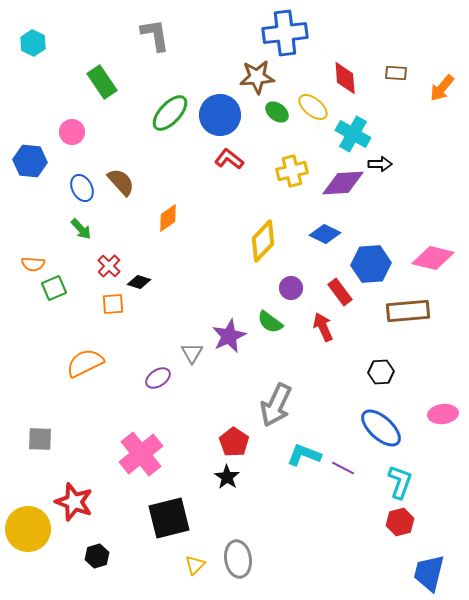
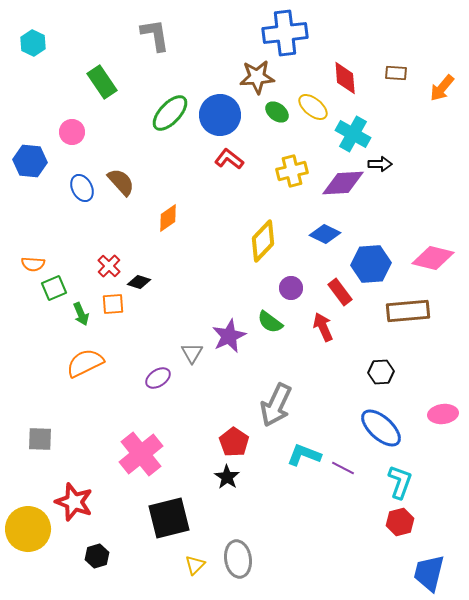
green arrow at (81, 229): moved 85 px down; rotated 20 degrees clockwise
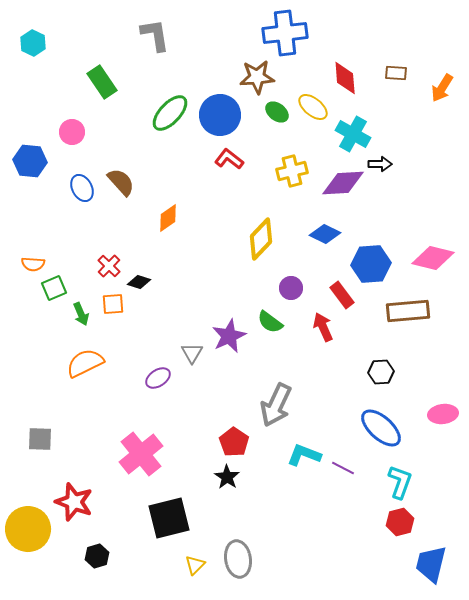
orange arrow at (442, 88): rotated 8 degrees counterclockwise
yellow diamond at (263, 241): moved 2 px left, 2 px up
red rectangle at (340, 292): moved 2 px right, 3 px down
blue trapezoid at (429, 573): moved 2 px right, 9 px up
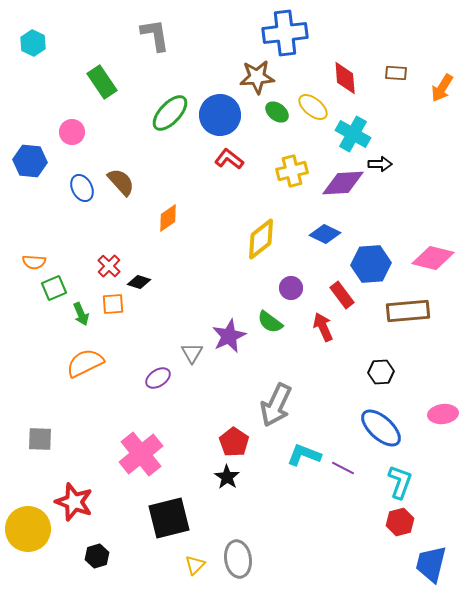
yellow diamond at (261, 239): rotated 9 degrees clockwise
orange semicircle at (33, 264): moved 1 px right, 2 px up
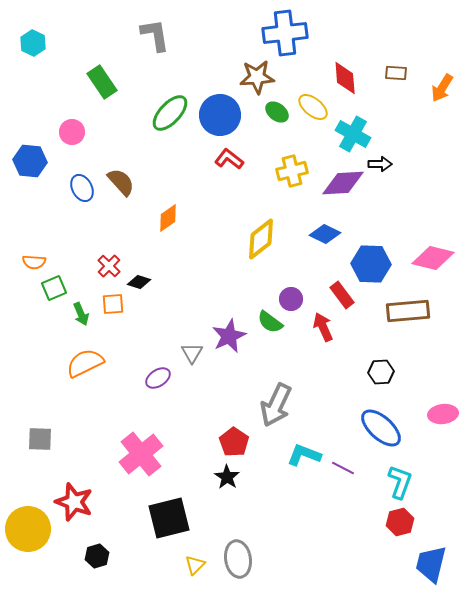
blue hexagon at (371, 264): rotated 6 degrees clockwise
purple circle at (291, 288): moved 11 px down
